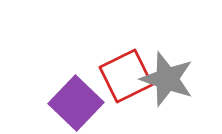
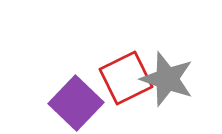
red square: moved 2 px down
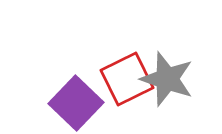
red square: moved 1 px right, 1 px down
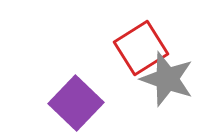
red square: moved 14 px right, 31 px up; rotated 6 degrees counterclockwise
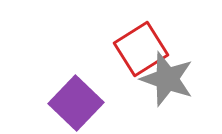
red square: moved 1 px down
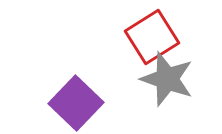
red square: moved 11 px right, 12 px up
